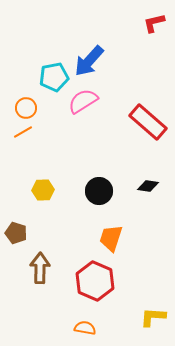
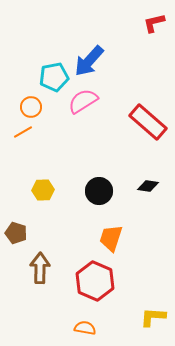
orange circle: moved 5 px right, 1 px up
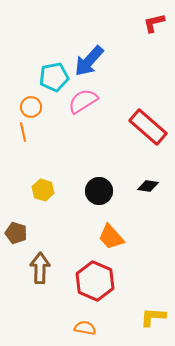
red rectangle: moved 5 px down
orange line: rotated 72 degrees counterclockwise
yellow hexagon: rotated 20 degrees clockwise
orange trapezoid: moved 1 px up; rotated 60 degrees counterclockwise
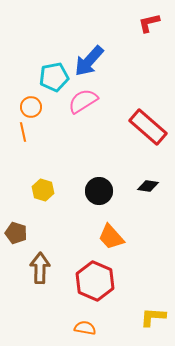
red L-shape: moved 5 px left
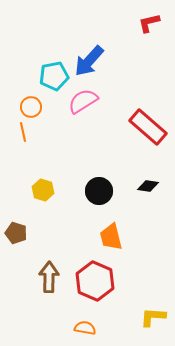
cyan pentagon: moved 1 px up
orange trapezoid: rotated 28 degrees clockwise
brown arrow: moved 9 px right, 9 px down
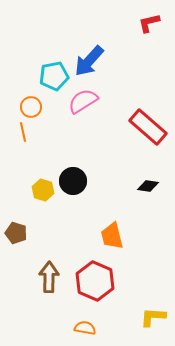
black circle: moved 26 px left, 10 px up
orange trapezoid: moved 1 px right, 1 px up
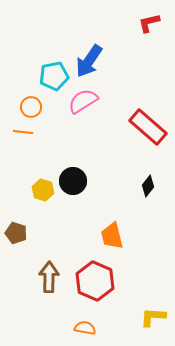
blue arrow: rotated 8 degrees counterclockwise
orange line: rotated 72 degrees counterclockwise
black diamond: rotated 60 degrees counterclockwise
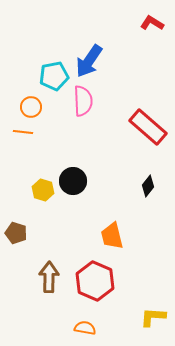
red L-shape: moved 3 px right; rotated 45 degrees clockwise
pink semicircle: rotated 120 degrees clockwise
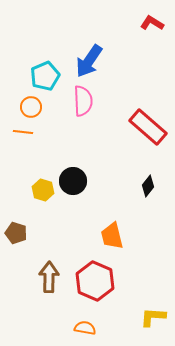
cyan pentagon: moved 9 px left; rotated 12 degrees counterclockwise
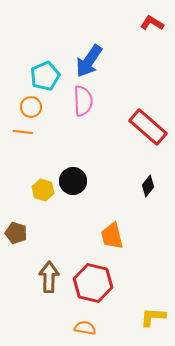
red hexagon: moved 2 px left, 2 px down; rotated 9 degrees counterclockwise
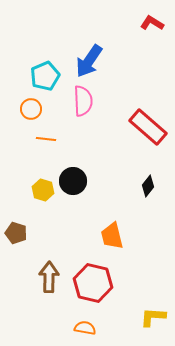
orange circle: moved 2 px down
orange line: moved 23 px right, 7 px down
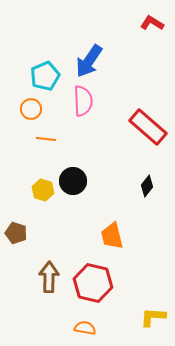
black diamond: moved 1 px left
